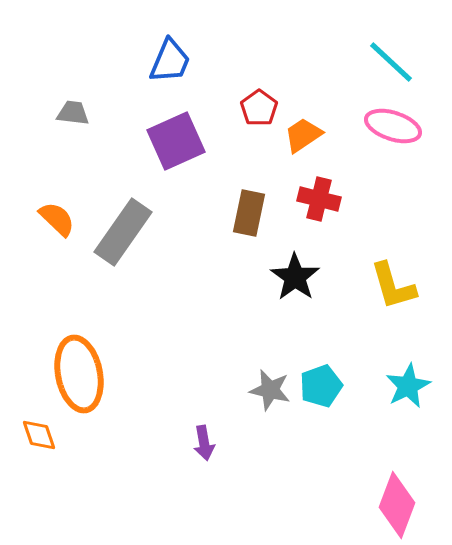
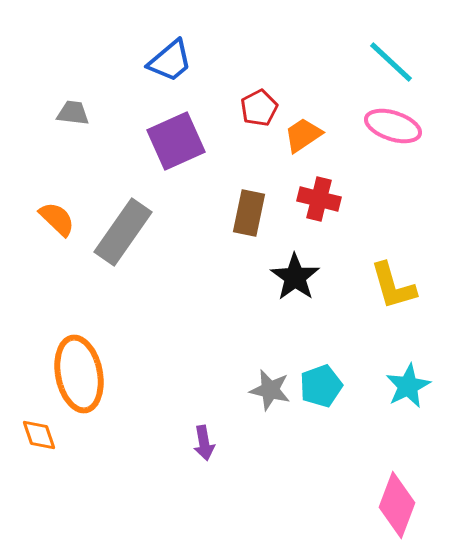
blue trapezoid: rotated 27 degrees clockwise
red pentagon: rotated 9 degrees clockwise
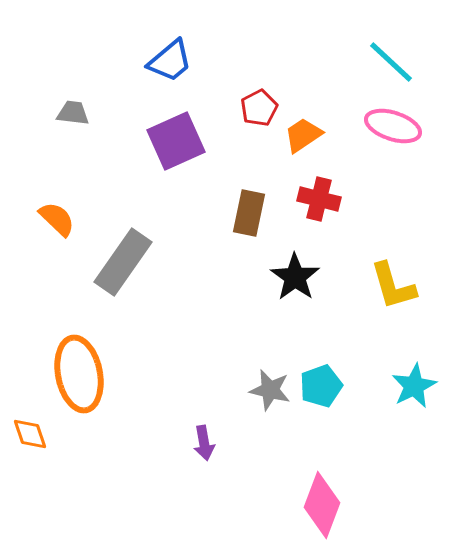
gray rectangle: moved 30 px down
cyan star: moved 6 px right
orange diamond: moved 9 px left, 1 px up
pink diamond: moved 75 px left
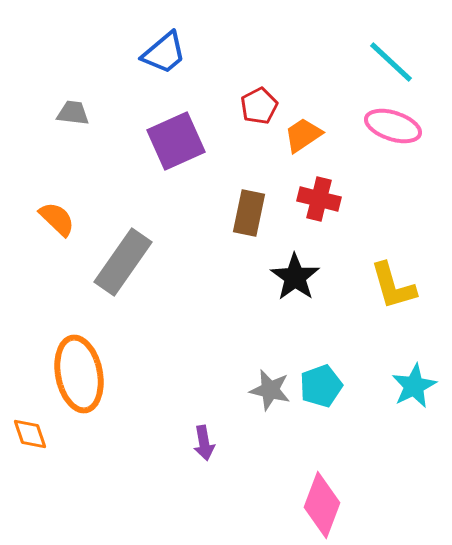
blue trapezoid: moved 6 px left, 8 px up
red pentagon: moved 2 px up
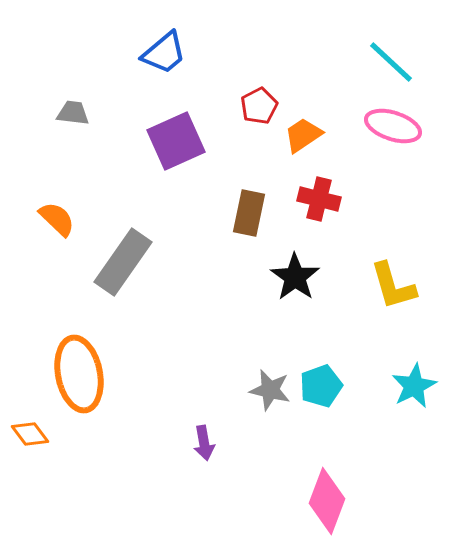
orange diamond: rotated 18 degrees counterclockwise
pink diamond: moved 5 px right, 4 px up
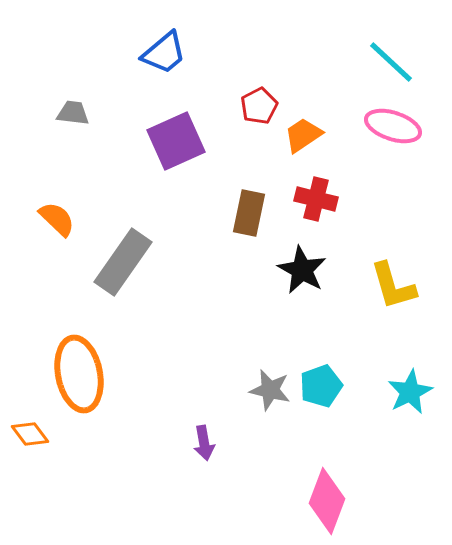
red cross: moved 3 px left
black star: moved 7 px right, 7 px up; rotated 6 degrees counterclockwise
cyan star: moved 4 px left, 6 px down
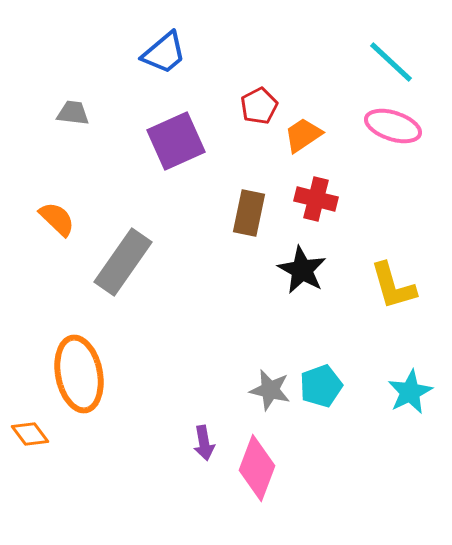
pink diamond: moved 70 px left, 33 px up
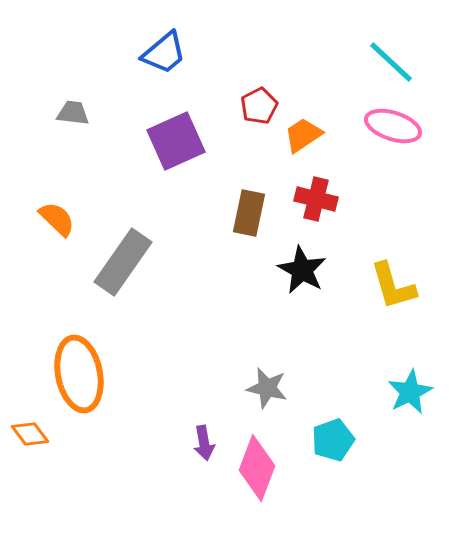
cyan pentagon: moved 12 px right, 54 px down
gray star: moved 3 px left, 2 px up
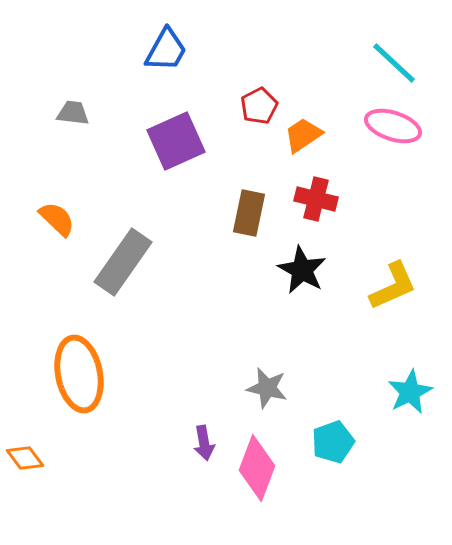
blue trapezoid: moved 2 px right, 3 px up; rotated 21 degrees counterclockwise
cyan line: moved 3 px right, 1 px down
yellow L-shape: rotated 98 degrees counterclockwise
orange diamond: moved 5 px left, 24 px down
cyan pentagon: moved 2 px down
